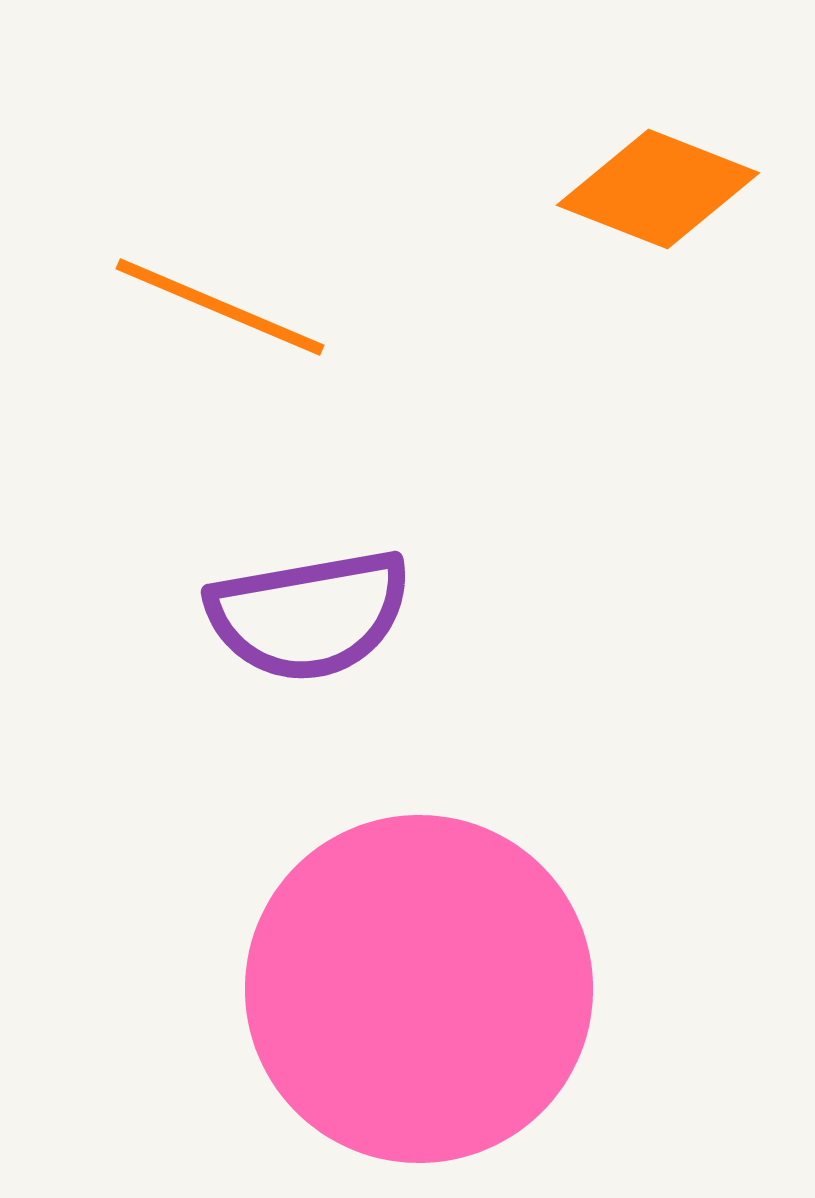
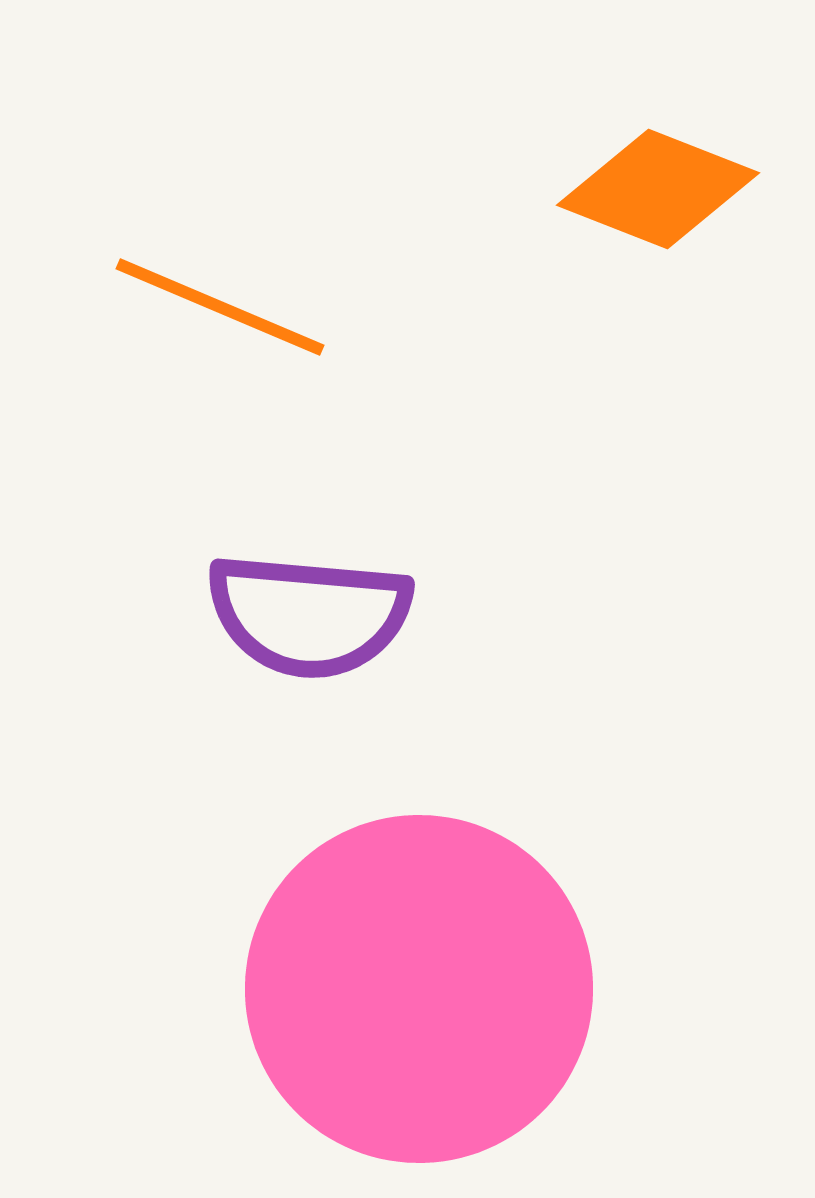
purple semicircle: rotated 15 degrees clockwise
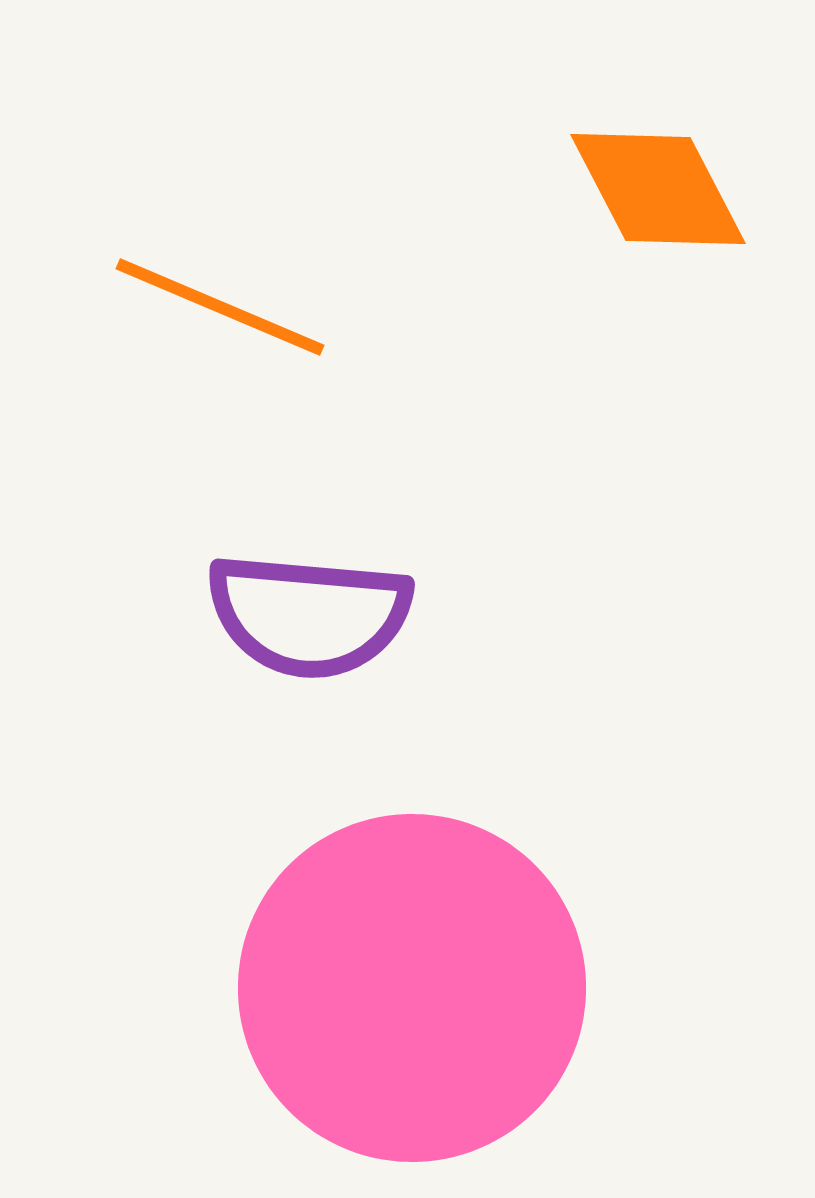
orange diamond: rotated 41 degrees clockwise
pink circle: moved 7 px left, 1 px up
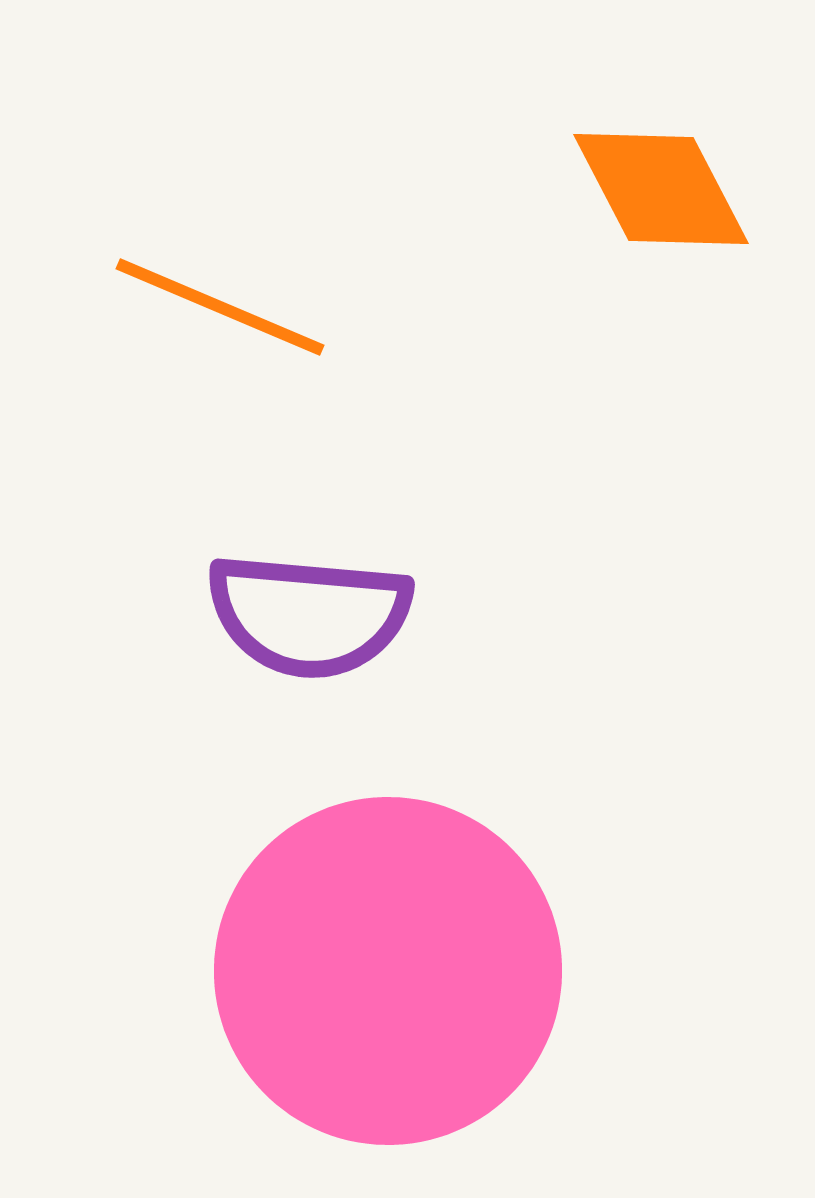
orange diamond: moved 3 px right
pink circle: moved 24 px left, 17 px up
